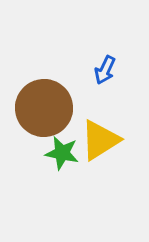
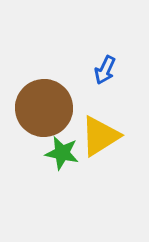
yellow triangle: moved 4 px up
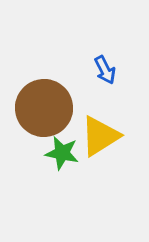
blue arrow: rotated 52 degrees counterclockwise
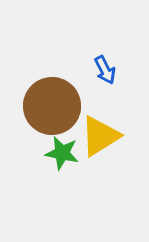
brown circle: moved 8 px right, 2 px up
